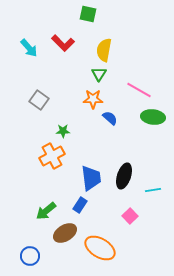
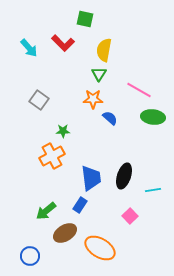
green square: moved 3 px left, 5 px down
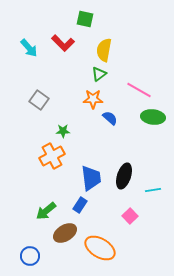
green triangle: rotated 21 degrees clockwise
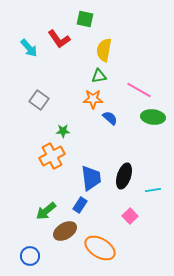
red L-shape: moved 4 px left, 4 px up; rotated 10 degrees clockwise
green triangle: moved 2 px down; rotated 28 degrees clockwise
brown ellipse: moved 2 px up
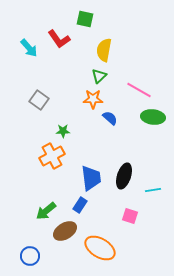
green triangle: rotated 35 degrees counterclockwise
pink square: rotated 28 degrees counterclockwise
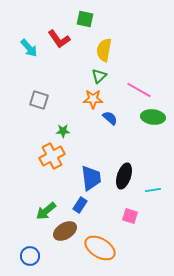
gray square: rotated 18 degrees counterclockwise
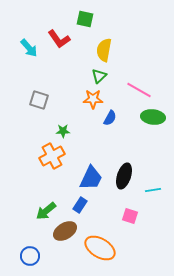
blue semicircle: rotated 77 degrees clockwise
blue trapezoid: rotated 32 degrees clockwise
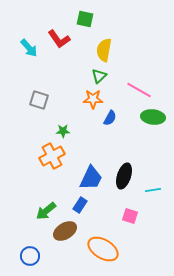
orange ellipse: moved 3 px right, 1 px down
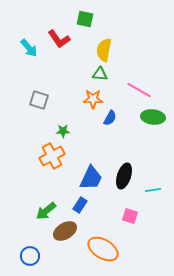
green triangle: moved 1 px right, 2 px up; rotated 49 degrees clockwise
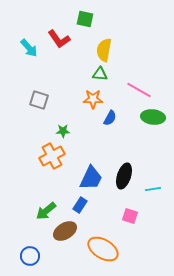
cyan line: moved 1 px up
